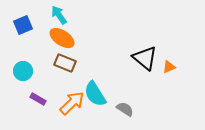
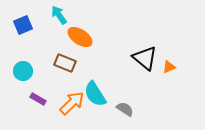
orange ellipse: moved 18 px right, 1 px up
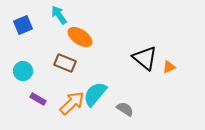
cyan semicircle: rotated 72 degrees clockwise
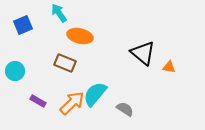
cyan arrow: moved 2 px up
orange ellipse: moved 1 px up; rotated 20 degrees counterclockwise
black triangle: moved 2 px left, 5 px up
orange triangle: rotated 32 degrees clockwise
cyan circle: moved 8 px left
purple rectangle: moved 2 px down
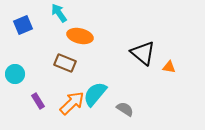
cyan circle: moved 3 px down
purple rectangle: rotated 28 degrees clockwise
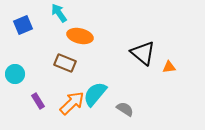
orange triangle: rotated 16 degrees counterclockwise
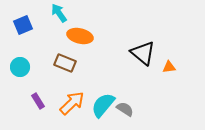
cyan circle: moved 5 px right, 7 px up
cyan semicircle: moved 8 px right, 11 px down
